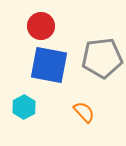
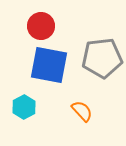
orange semicircle: moved 2 px left, 1 px up
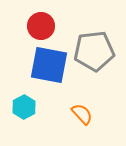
gray pentagon: moved 8 px left, 7 px up
orange semicircle: moved 3 px down
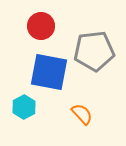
blue square: moved 7 px down
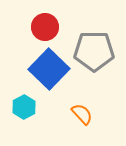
red circle: moved 4 px right, 1 px down
gray pentagon: rotated 6 degrees clockwise
blue square: moved 3 px up; rotated 33 degrees clockwise
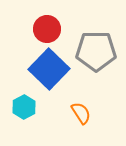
red circle: moved 2 px right, 2 px down
gray pentagon: moved 2 px right
orange semicircle: moved 1 px left, 1 px up; rotated 10 degrees clockwise
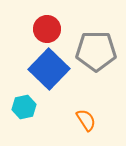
cyan hexagon: rotated 15 degrees clockwise
orange semicircle: moved 5 px right, 7 px down
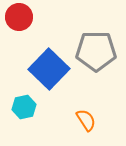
red circle: moved 28 px left, 12 px up
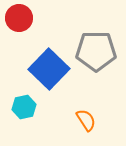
red circle: moved 1 px down
